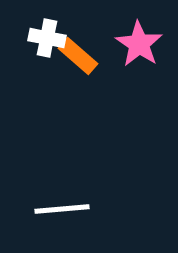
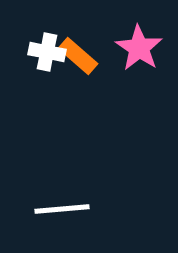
white cross: moved 14 px down
pink star: moved 4 px down
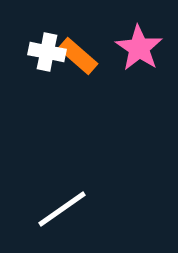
white line: rotated 30 degrees counterclockwise
